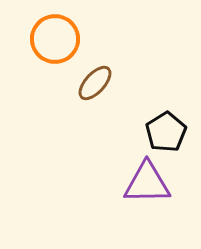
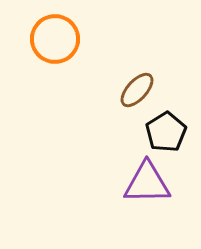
brown ellipse: moved 42 px right, 7 px down
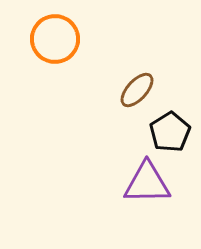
black pentagon: moved 4 px right
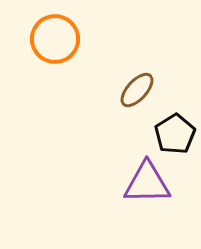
black pentagon: moved 5 px right, 2 px down
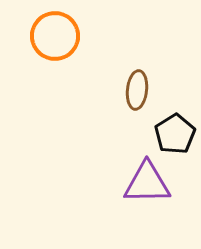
orange circle: moved 3 px up
brown ellipse: rotated 36 degrees counterclockwise
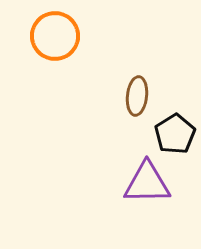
brown ellipse: moved 6 px down
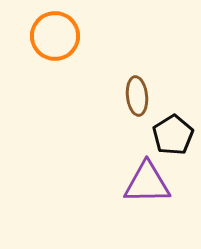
brown ellipse: rotated 12 degrees counterclockwise
black pentagon: moved 2 px left, 1 px down
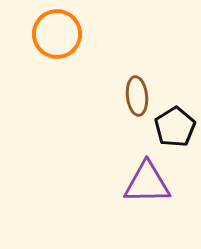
orange circle: moved 2 px right, 2 px up
black pentagon: moved 2 px right, 8 px up
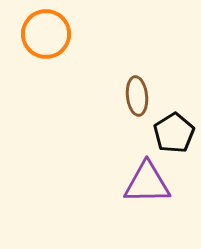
orange circle: moved 11 px left
black pentagon: moved 1 px left, 6 px down
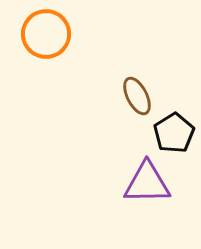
brown ellipse: rotated 21 degrees counterclockwise
